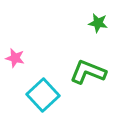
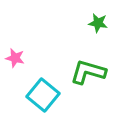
green L-shape: rotated 6 degrees counterclockwise
cyan square: rotated 8 degrees counterclockwise
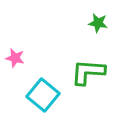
green L-shape: rotated 12 degrees counterclockwise
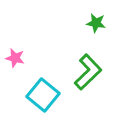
green star: moved 2 px left
green L-shape: rotated 132 degrees clockwise
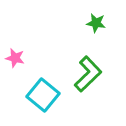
green L-shape: moved 2 px down
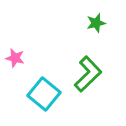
green star: rotated 24 degrees counterclockwise
cyan square: moved 1 px right, 1 px up
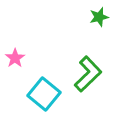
green star: moved 3 px right, 6 px up
pink star: rotated 24 degrees clockwise
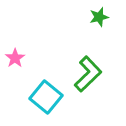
cyan square: moved 2 px right, 3 px down
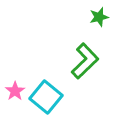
pink star: moved 33 px down
green L-shape: moved 3 px left, 13 px up
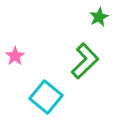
green star: rotated 12 degrees counterclockwise
pink star: moved 35 px up
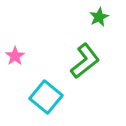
green L-shape: rotated 6 degrees clockwise
